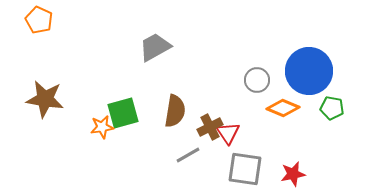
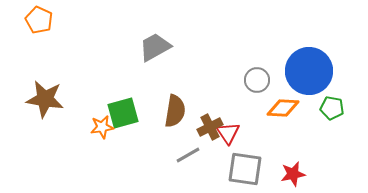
orange diamond: rotated 20 degrees counterclockwise
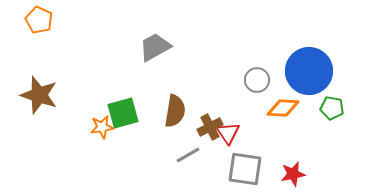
brown star: moved 6 px left, 4 px up; rotated 9 degrees clockwise
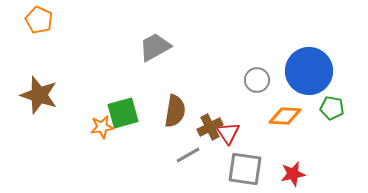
orange diamond: moved 2 px right, 8 px down
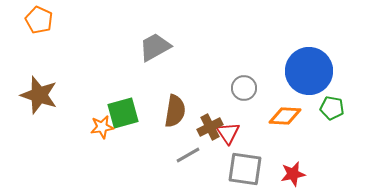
gray circle: moved 13 px left, 8 px down
